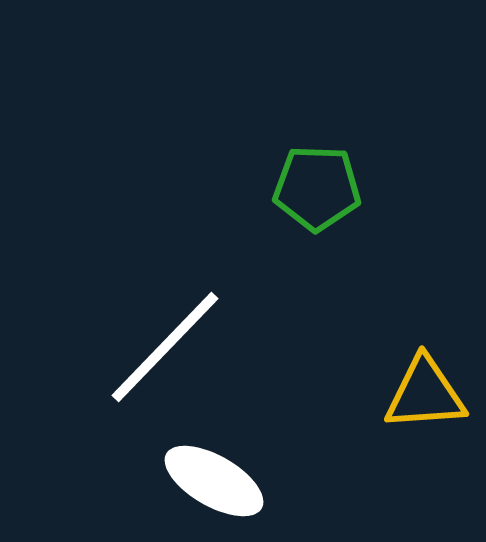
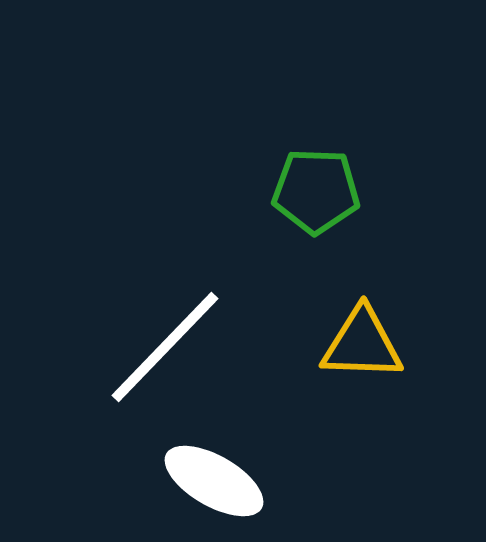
green pentagon: moved 1 px left, 3 px down
yellow triangle: moved 63 px left, 50 px up; rotated 6 degrees clockwise
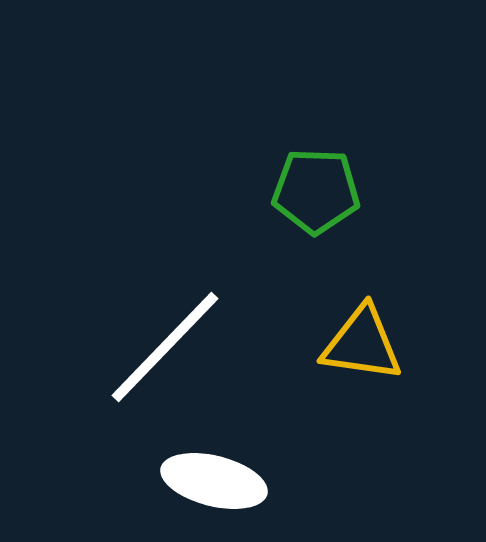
yellow triangle: rotated 6 degrees clockwise
white ellipse: rotated 16 degrees counterclockwise
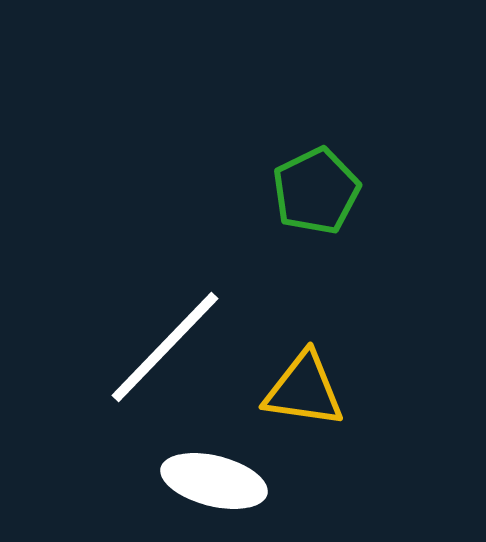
green pentagon: rotated 28 degrees counterclockwise
yellow triangle: moved 58 px left, 46 px down
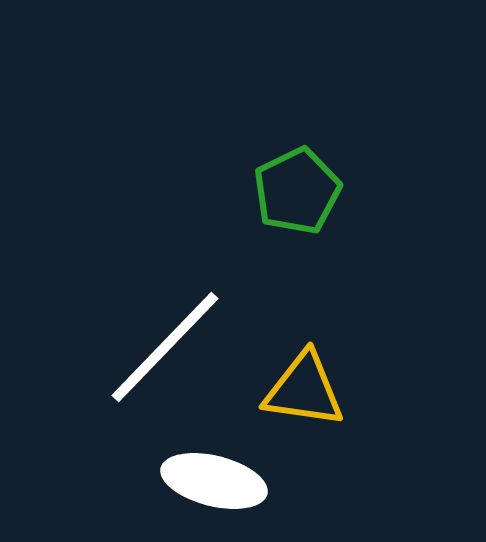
green pentagon: moved 19 px left
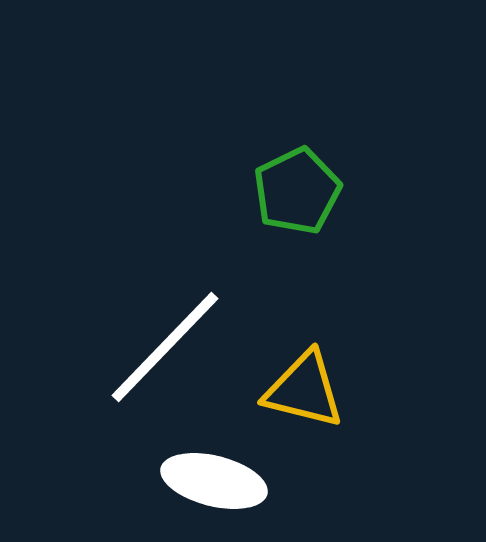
yellow triangle: rotated 6 degrees clockwise
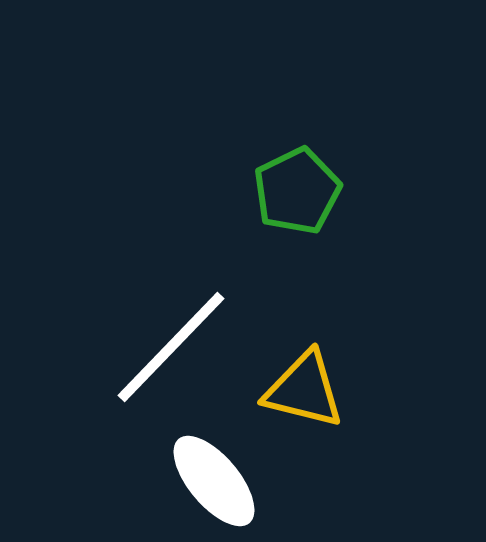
white line: moved 6 px right
white ellipse: rotated 36 degrees clockwise
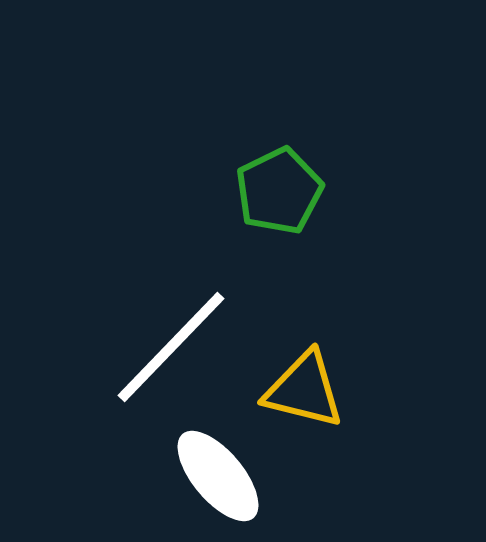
green pentagon: moved 18 px left
white ellipse: moved 4 px right, 5 px up
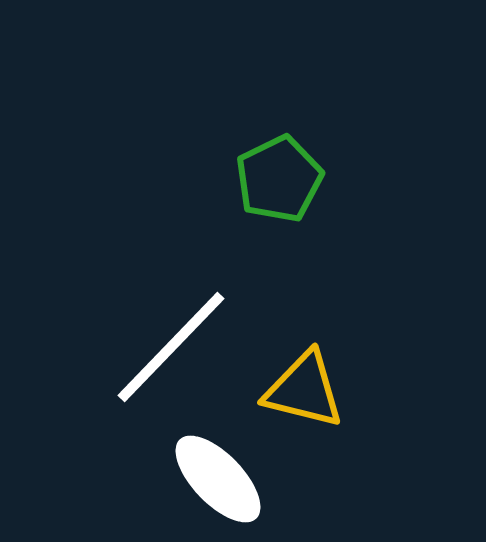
green pentagon: moved 12 px up
white ellipse: moved 3 px down; rotated 4 degrees counterclockwise
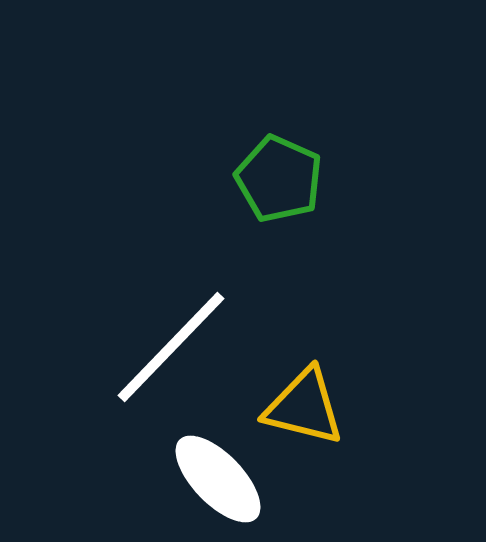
green pentagon: rotated 22 degrees counterclockwise
yellow triangle: moved 17 px down
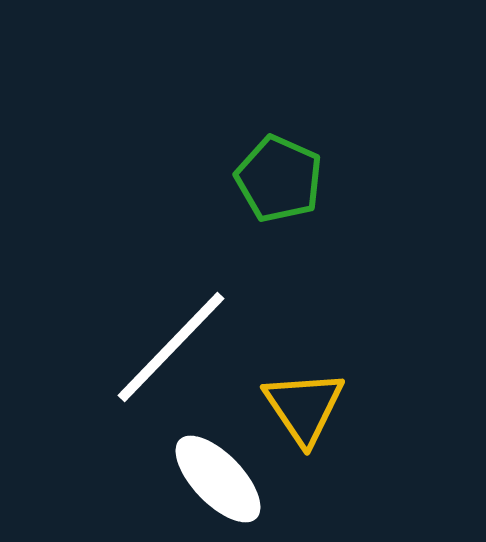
yellow triangle: rotated 42 degrees clockwise
